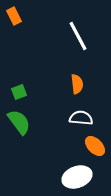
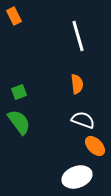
white line: rotated 12 degrees clockwise
white semicircle: moved 2 px right, 2 px down; rotated 15 degrees clockwise
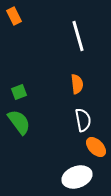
white semicircle: rotated 60 degrees clockwise
orange ellipse: moved 1 px right, 1 px down
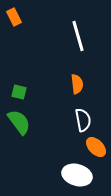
orange rectangle: moved 1 px down
green square: rotated 35 degrees clockwise
white ellipse: moved 2 px up; rotated 36 degrees clockwise
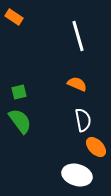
orange rectangle: rotated 30 degrees counterclockwise
orange semicircle: rotated 60 degrees counterclockwise
green square: rotated 28 degrees counterclockwise
green semicircle: moved 1 px right, 1 px up
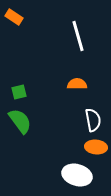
orange semicircle: rotated 24 degrees counterclockwise
white semicircle: moved 10 px right
orange ellipse: rotated 40 degrees counterclockwise
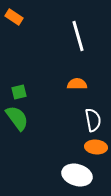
green semicircle: moved 3 px left, 3 px up
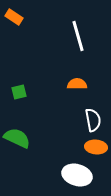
green semicircle: moved 20 px down; rotated 28 degrees counterclockwise
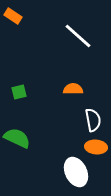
orange rectangle: moved 1 px left, 1 px up
white line: rotated 32 degrees counterclockwise
orange semicircle: moved 4 px left, 5 px down
white ellipse: moved 1 px left, 3 px up; rotated 48 degrees clockwise
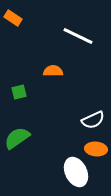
orange rectangle: moved 2 px down
white line: rotated 16 degrees counterclockwise
orange semicircle: moved 20 px left, 18 px up
white semicircle: rotated 75 degrees clockwise
green semicircle: rotated 60 degrees counterclockwise
orange ellipse: moved 2 px down
